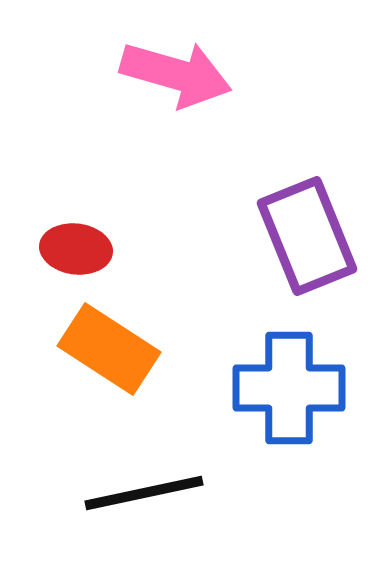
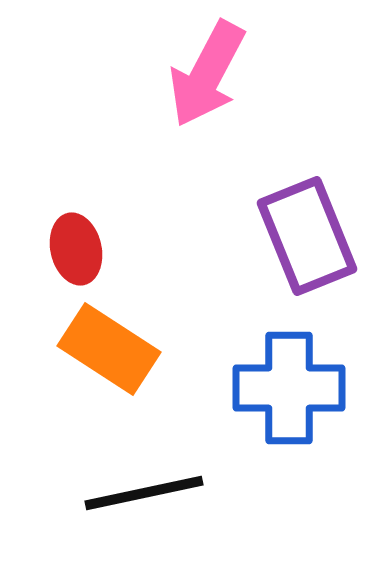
pink arrow: moved 31 px right; rotated 102 degrees clockwise
red ellipse: rotated 70 degrees clockwise
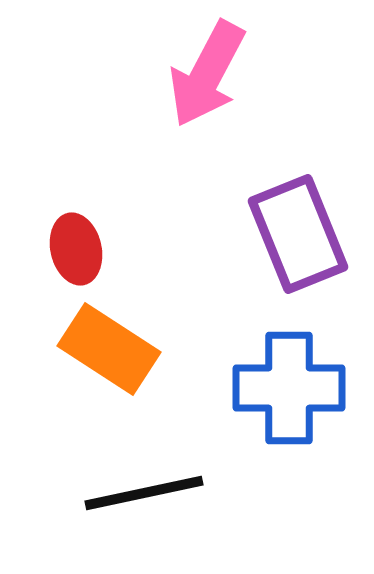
purple rectangle: moved 9 px left, 2 px up
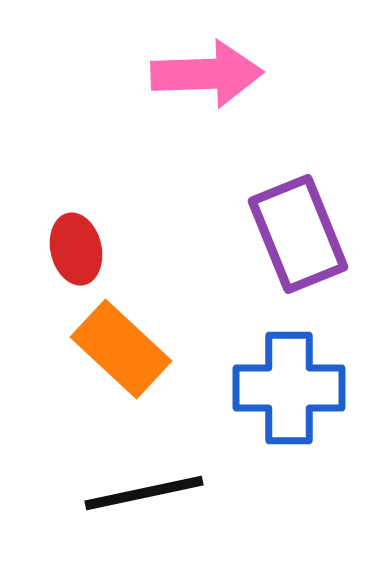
pink arrow: rotated 120 degrees counterclockwise
orange rectangle: moved 12 px right; rotated 10 degrees clockwise
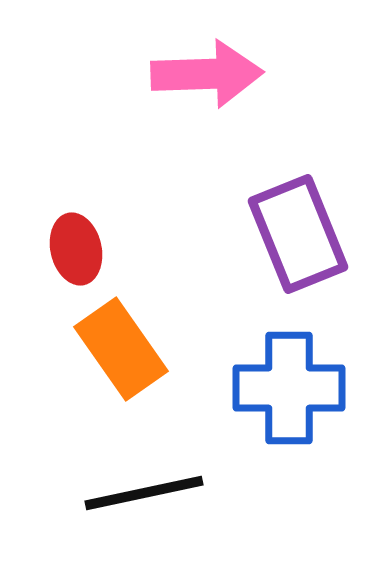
orange rectangle: rotated 12 degrees clockwise
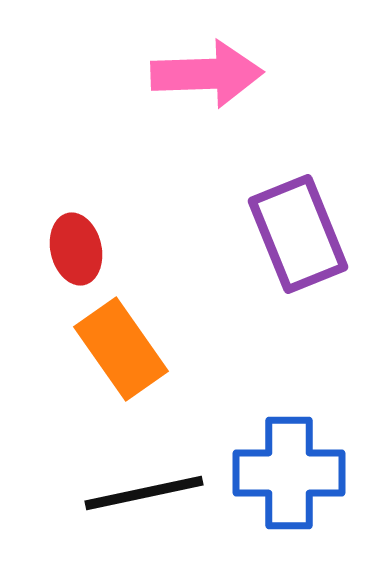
blue cross: moved 85 px down
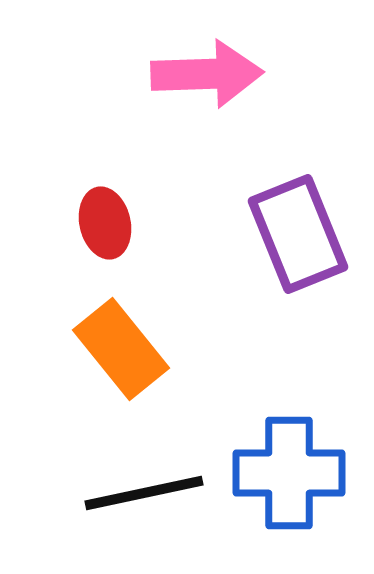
red ellipse: moved 29 px right, 26 px up
orange rectangle: rotated 4 degrees counterclockwise
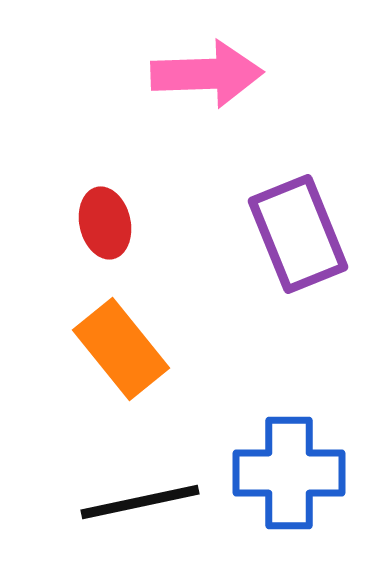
black line: moved 4 px left, 9 px down
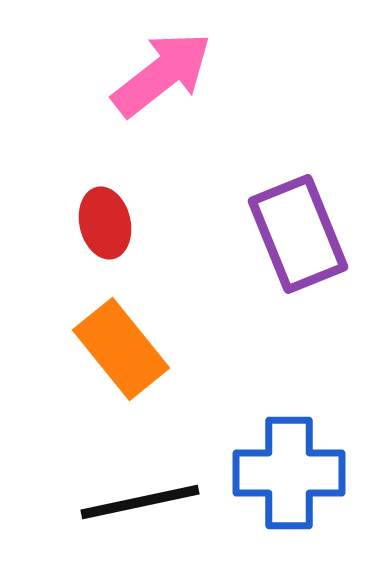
pink arrow: moved 45 px left; rotated 36 degrees counterclockwise
